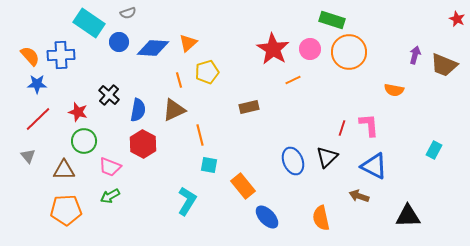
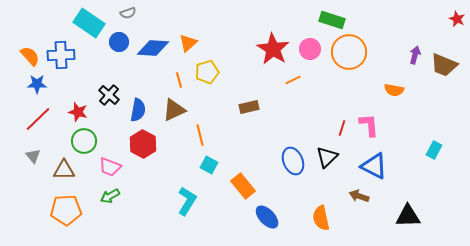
gray triangle at (28, 156): moved 5 px right
cyan square at (209, 165): rotated 18 degrees clockwise
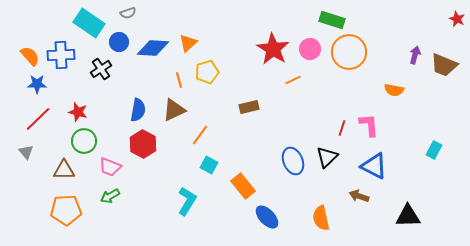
black cross at (109, 95): moved 8 px left, 26 px up; rotated 15 degrees clockwise
orange line at (200, 135): rotated 50 degrees clockwise
gray triangle at (33, 156): moved 7 px left, 4 px up
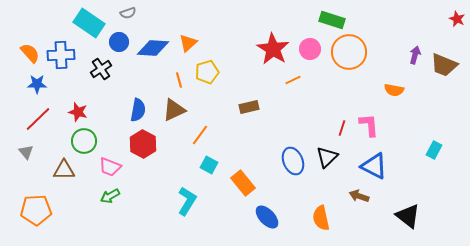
orange semicircle at (30, 56): moved 3 px up
orange rectangle at (243, 186): moved 3 px up
orange pentagon at (66, 210): moved 30 px left
black triangle at (408, 216): rotated 40 degrees clockwise
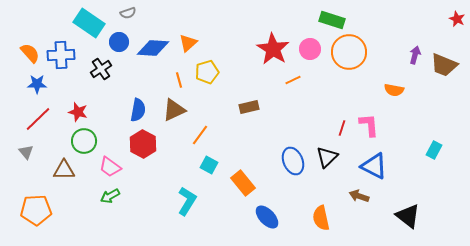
pink trapezoid at (110, 167): rotated 15 degrees clockwise
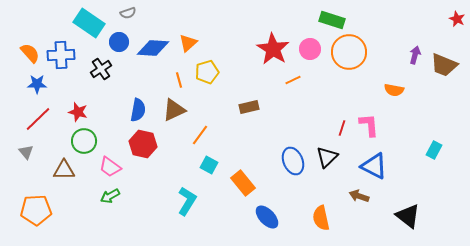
red hexagon at (143, 144): rotated 16 degrees counterclockwise
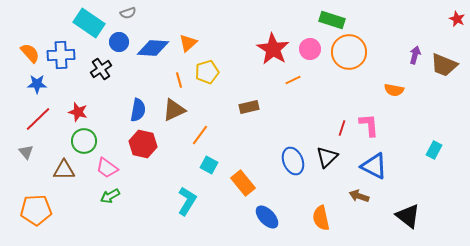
pink trapezoid at (110, 167): moved 3 px left, 1 px down
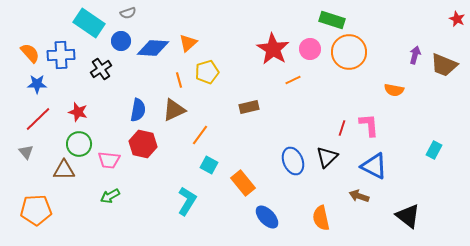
blue circle at (119, 42): moved 2 px right, 1 px up
green circle at (84, 141): moved 5 px left, 3 px down
pink trapezoid at (107, 168): moved 2 px right, 8 px up; rotated 30 degrees counterclockwise
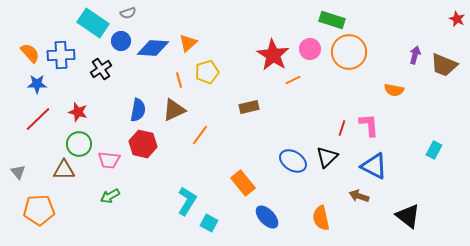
cyan rectangle at (89, 23): moved 4 px right
red star at (273, 49): moved 6 px down
gray triangle at (26, 152): moved 8 px left, 20 px down
blue ellipse at (293, 161): rotated 36 degrees counterclockwise
cyan square at (209, 165): moved 58 px down
orange pentagon at (36, 210): moved 3 px right
